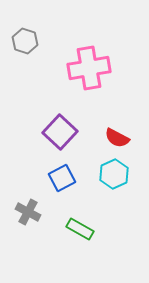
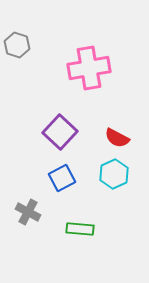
gray hexagon: moved 8 px left, 4 px down
green rectangle: rotated 24 degrees counterclockwise
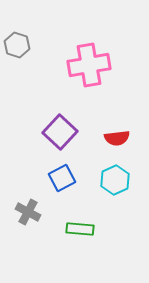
pink cross: moved 3 px up
red semicircle: rotated 35 degrees counterclockwise
cyan hexagon: moved 1 px right, 6 px down
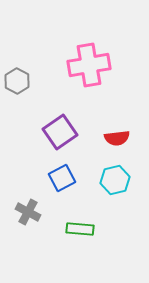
gray hexagon: moved 36 px down; rotated 10 degrees clockwise
purple square: rotated 12 degrees clockwise
cyan hexagon: rotated 12 degrees clockwise
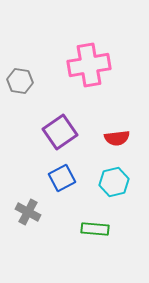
gray hexagon: moved 3 px right; rotated 20 degrees counterclockwise
cyan hexagon: moved 1 px left, 2 px down
green rectangle: moved 15 px right
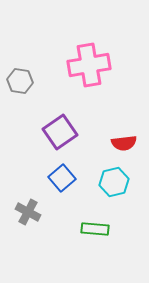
red semicircle: moved 7 px right, 5 px down
blue square: rotated 12 degrees counterclockwise
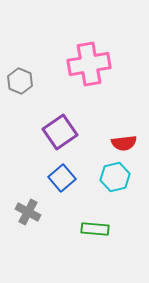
pink cross: moved 1 px up
gray hexagon: rotated 15 degrees clockwise
cyan hexagon: moved 1 px right, 5 px up
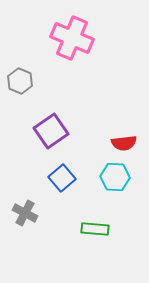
pink cross: moved 17 px left, 26 px up; rotated 33 degrees clockwise
purple square: moved 9 px left, 1 px up
cyan hexagon: rotated 16 degrees clockwise
gray cross: moved 3 px left, 1 px down
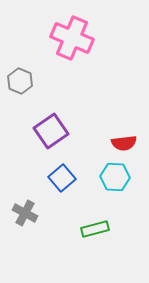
green rectangle: rotated 20 degrees counterclockwise
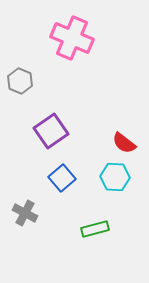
red semicircle: rotated 45 degrees clockwise
